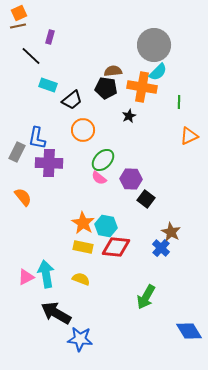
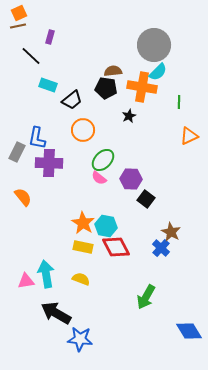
red diamond: rotated 56 degrees clockwise
pink triangle: moved 4 px down; rotated 18 degrees clockwise
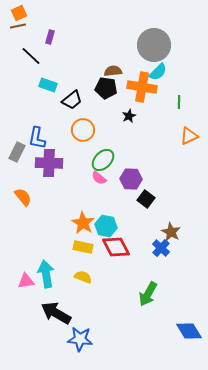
yellow semicircle: moved 2 px right, 2 px up
green arrow: moved 2 px right, 3 px up
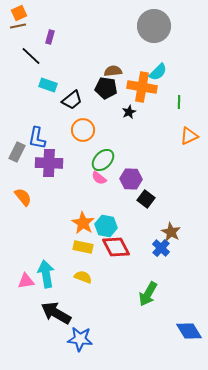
gray circle: moved 19 px up
black star: moved 4 px up
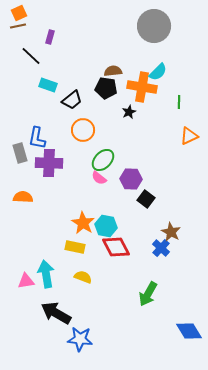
gray rectangle: moved 3 px right, 1 px down; rotated 42 degrees counterclockwise
orange semicircle: rotated 48 degrees counterclockwise
yellow rectangle: moved 8 px left
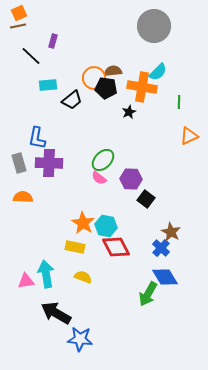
purple rectangle: moved 3 px right, 4 px down
cyan rectangle: rotated 24 degrees counterclockwise
orange circle: moved 11 px right, 52 px up
gray rectangle: moved 1 px left, 10 px down
blue diamond: moved 24 px left, 54 px up
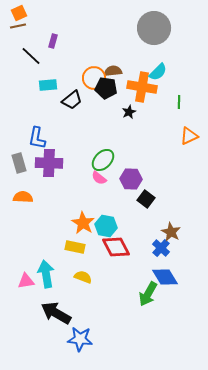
gray circle: moved 2 px down
